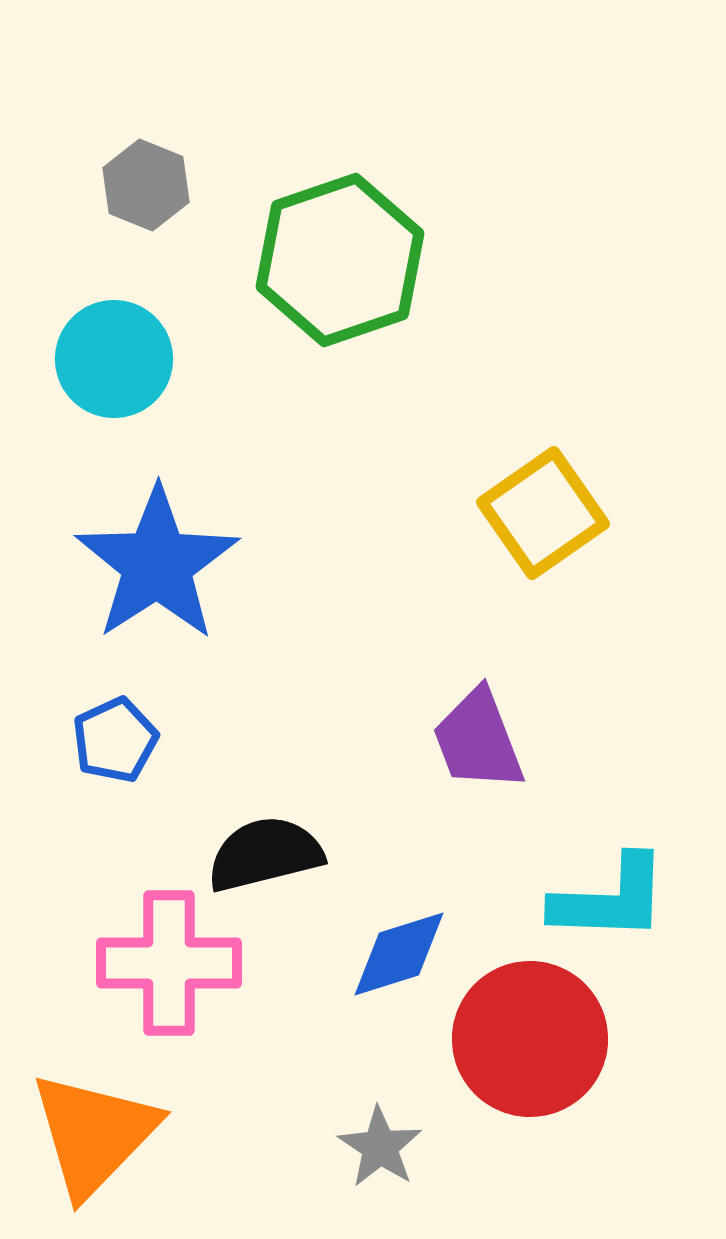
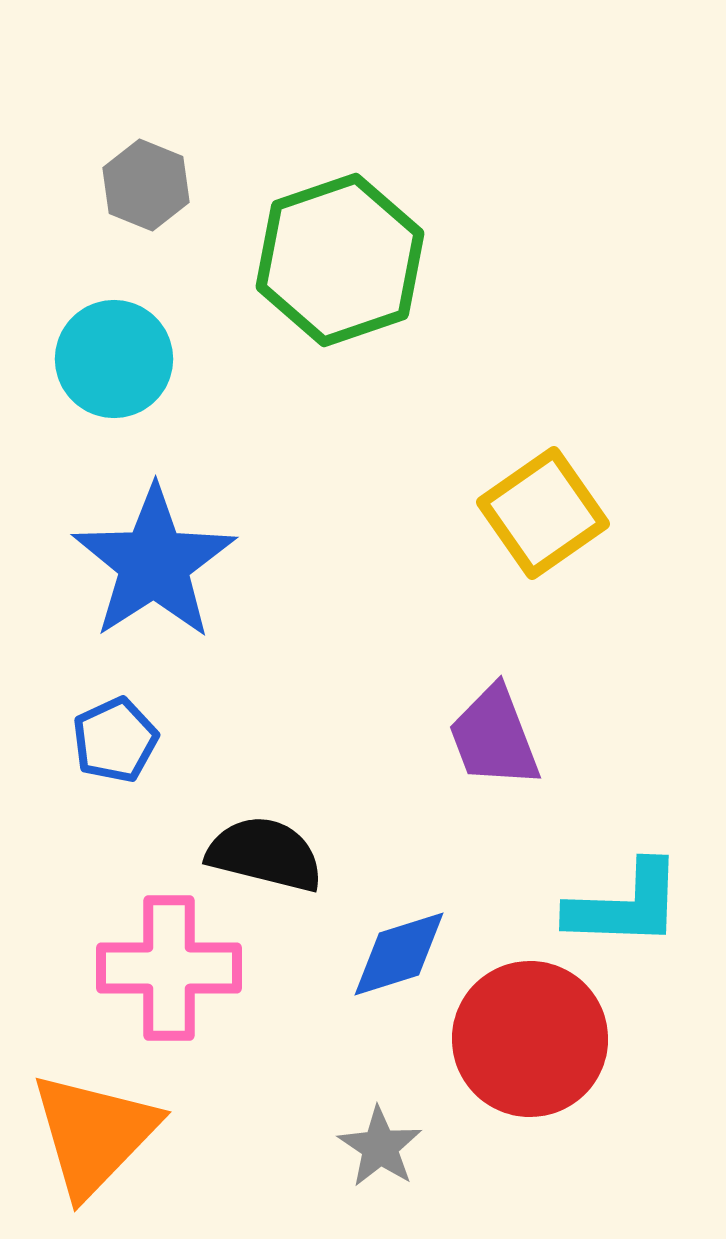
blue star: moved 3 px left, 1 px up
purple trapezoid: moved 16 px right, 3 px up
black semicircle: rotated 28 degrees clockwise
cyan L-shape: moved 15 px right, 6 px down
pink cross: moved 5 px down
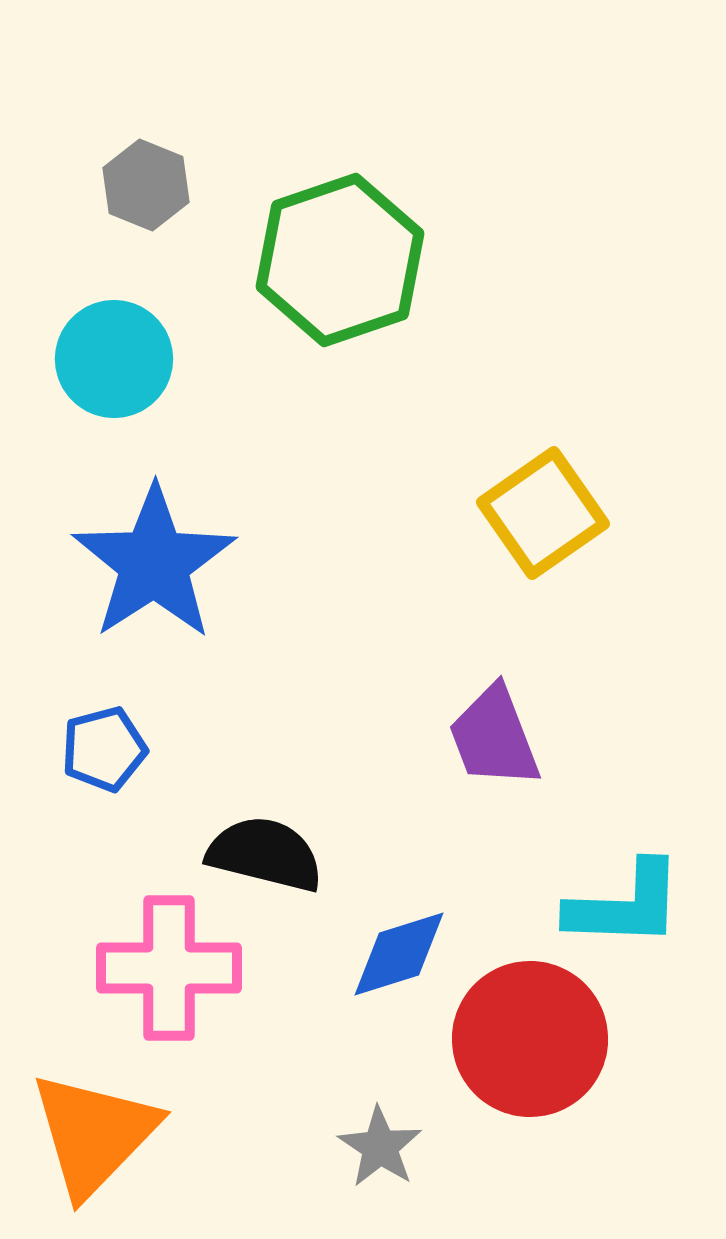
blue pentagon: moved 11 px left, 9 px down; rotated 10 degrees clockwise
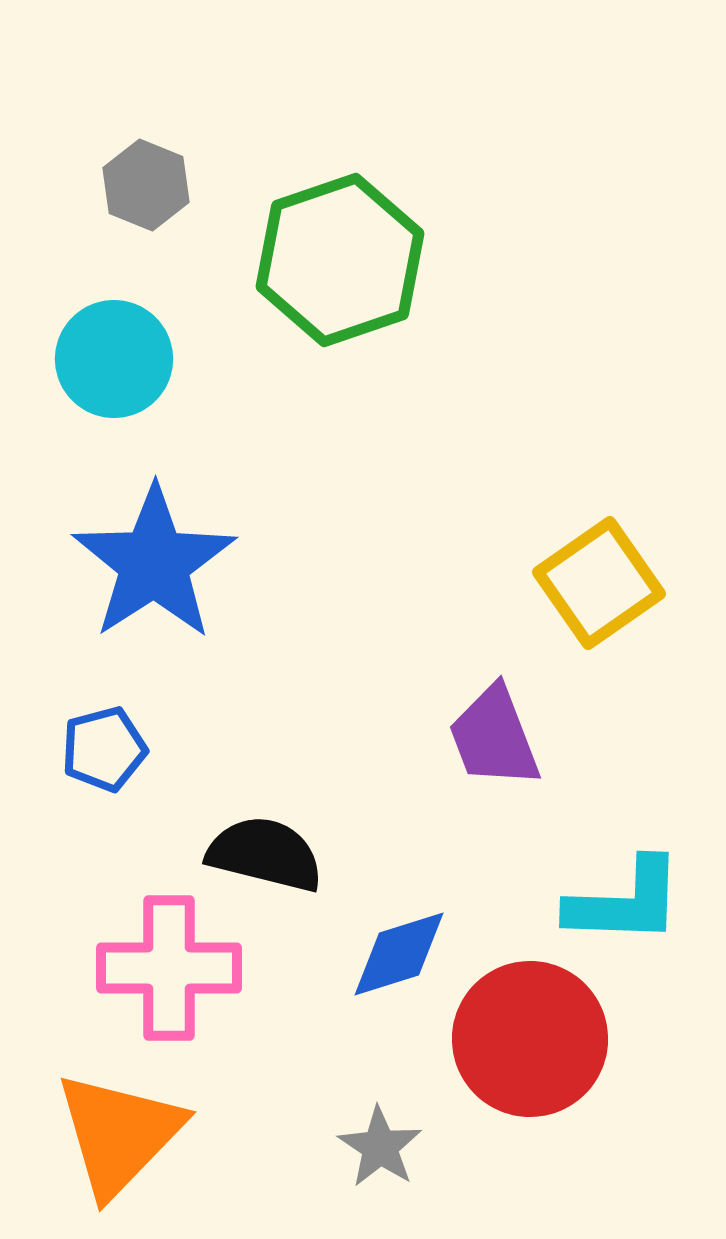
yellow square: moved 56 px right, 70 px down
cyan L-shape: moved 3 px up
orange triangle: moved 25 px right
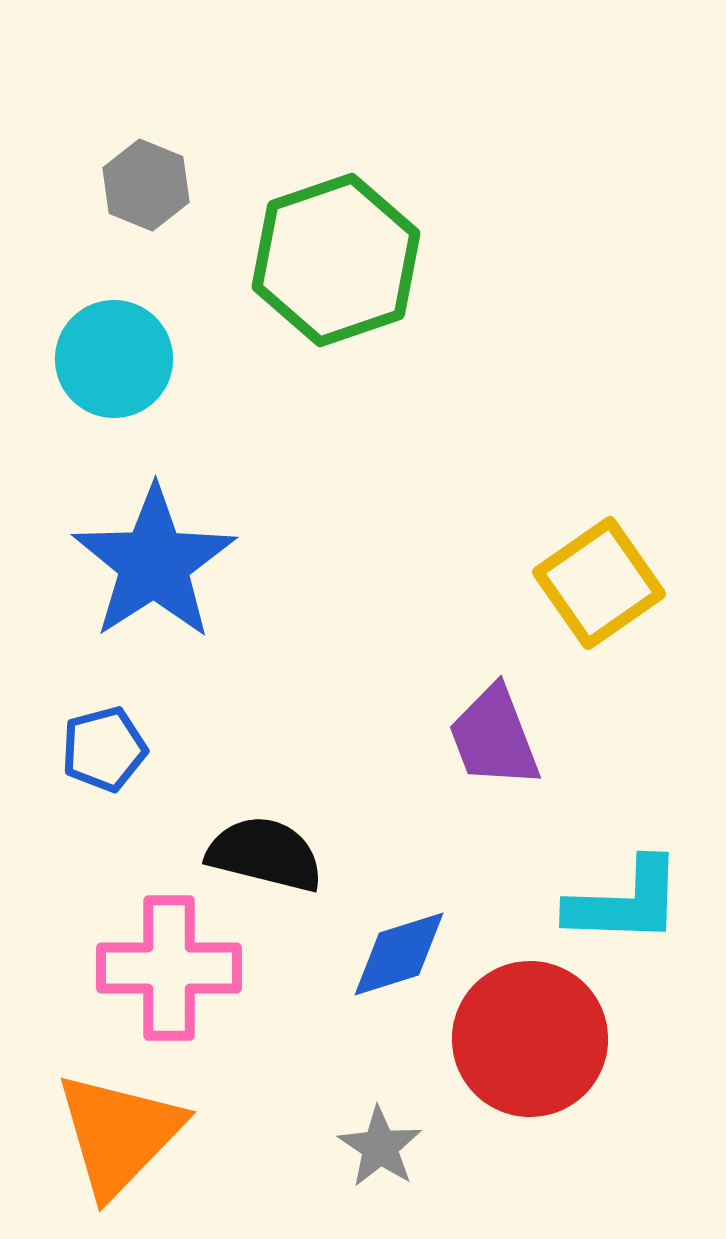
green hexagon: moved 4 px left
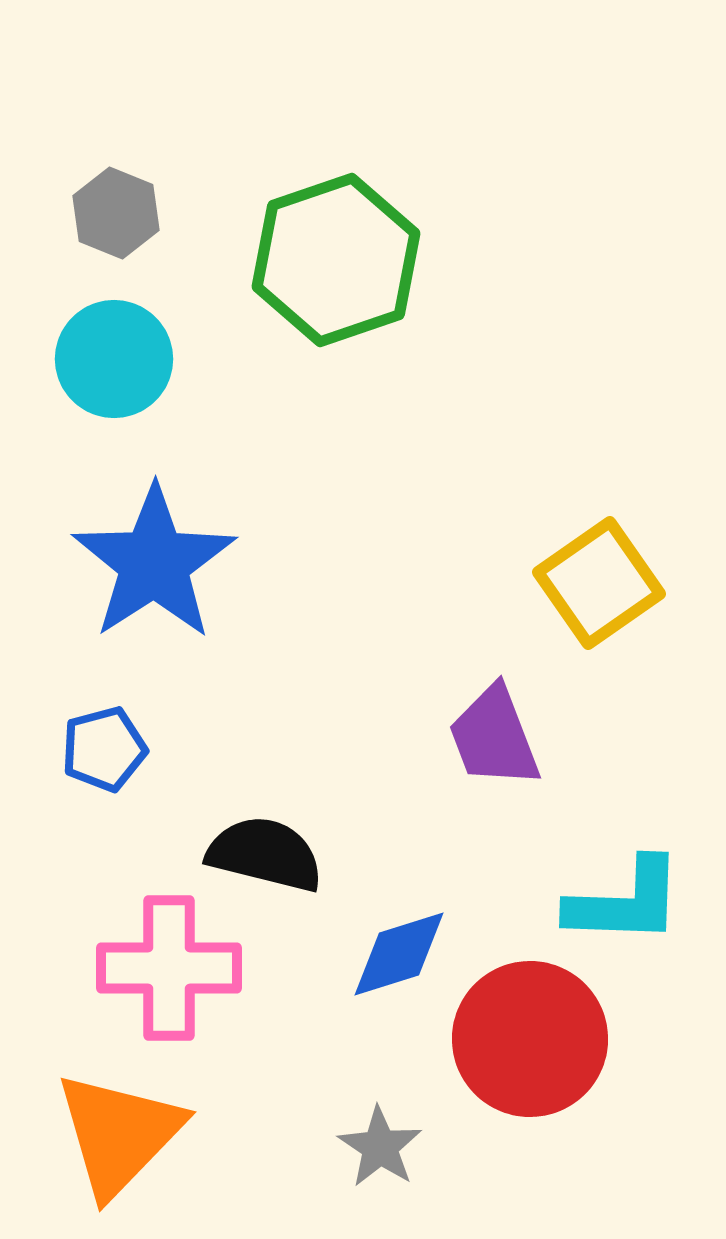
gray hexagon: moved 30 px left, 28 px down
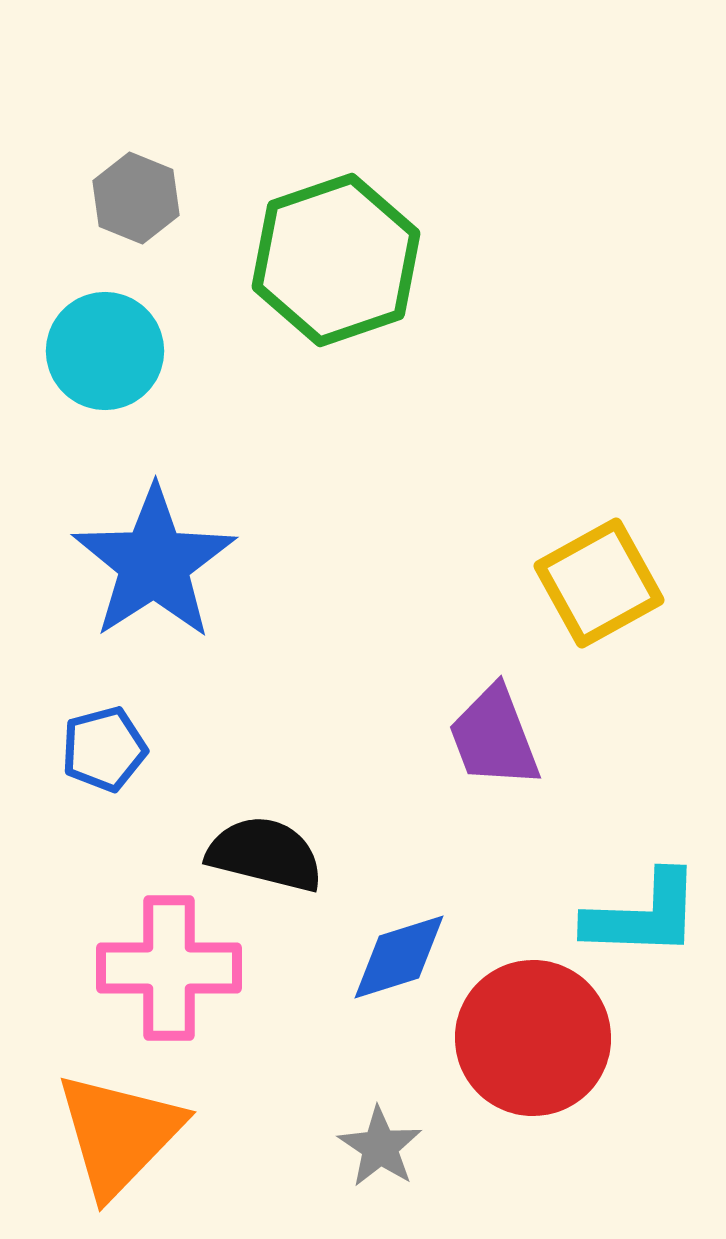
gray hexagon: moved 20 px right, 15 px up
cyan circle: moved 9 px left, 8 px up
yellow square: rotated 6 degrees clockwise
cyan L-shape: moved 18 px right, 13 px down
blue diamond: moved 3 px down
red circle: moved 3 px right, 1 px up
